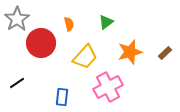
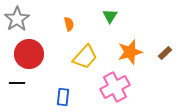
green triangle: moved 4 px right, 6 px up; rotated 21 degrees counterclockwise
red circle: moved 12 px left, 11 px down
black line: rotated 35 degrees clockwise
pink cross: moved 7 px right
blue rectangle: moved 1 px right
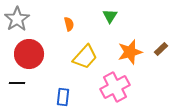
brown rectangle: moved 4 px left, 4 px up
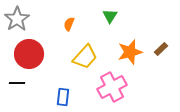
orange semicircle: rotated 144 degrees counterclockwise
pink cross: moved 3 px left
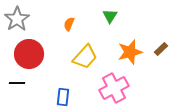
pink cross: moved 2 px right, 1 px down
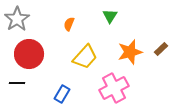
blue rectangle: moved 1 px left, 3 px up; rotated 24 degrees clockwise
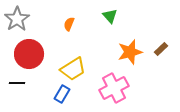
green triangle: rotated 14 degrees counterclockwise
yellow trapezoid: moved 12 px left, 12 px down; rotated 16 degrees clockwise
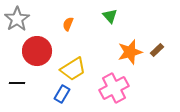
orange semicircle: moved 1 px left
brown rectangle: moved 4 px left, 1 px down
red circle: moved 8 px right, 3 px up
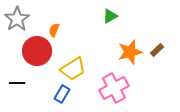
green triangle: rotated 42 degrees clockwise
orange semicircle: moved 14 px left, 6 px down
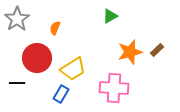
orange semicircle: moved 1 px right, 2 px up
red circle: moved 7 px down
pink cross: rotated 32 degrees clockwise
blue rectangle: moved 1 px left
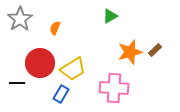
gray star: moved 3 px right
brown rectangle: moved 2 px left
red circle: moved 3 px right, 5 px down
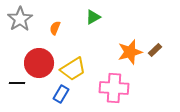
green triangle: moved 17 px left, 1 px down
red circle: moved 1 px left
